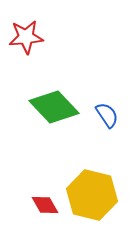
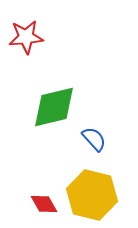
green diamond: rotated 60 degrees counterclockwise
blue semicircle: moved 13 px left, 24 px down; rotated 8 degrees counterclockwise
red diamond: moved 1 px left, 1 px up
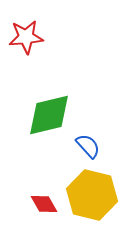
green diamond: moved 5 px left, 8 px down
blue semicircle: moved 6 px left, 7 px down
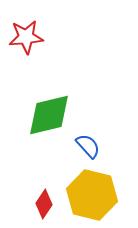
red diamond: rotated 64 degrees clockwise
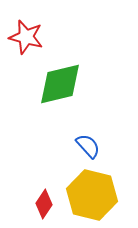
red star: rotated 20 degrees clockwise
green diamond: moved 11 px right, 31 px up
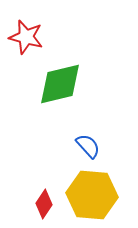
yellow hexagon: rotated 9 degrees counterclockwise
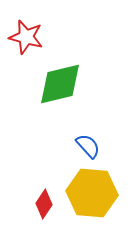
yellow hexagon: moved 2 px up
